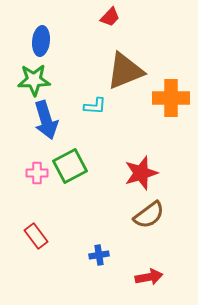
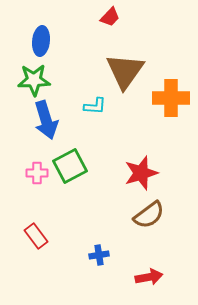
brown triangle: rotated 33 degrees counterclockwise
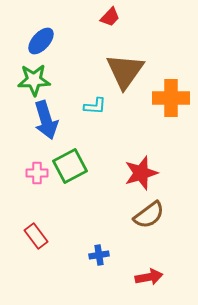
blue ellipse: rotated 36 degrees clockwise
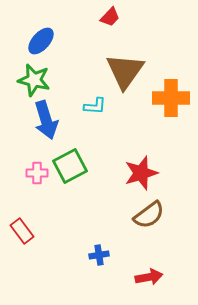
green star: rotated 16 degrees clockwise
red rectangle: moved 14 px left, 5 px up
